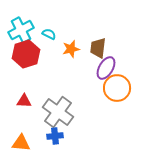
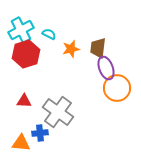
purple ellipse: rotated 50 degrees counterclockwise
blue cross: moved 15 px left, 3 px up
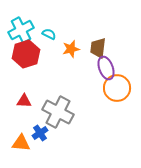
gray cross: rotated 8 degrees counterclockwise
blue cross: rotated 28 degrees counterclockwise
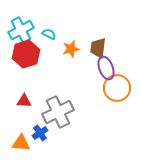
gray cross: rotated 36 degrees clockwise
